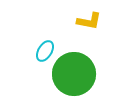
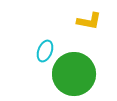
cyan ellipse: rotated 10 degrees counterclockwise
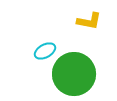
cyan ellipse: rotated 40 degrees clockwise
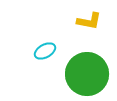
green circle: moved 13 px right
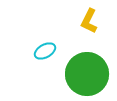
yellow L-shape: rotated 105 degrees clockwise
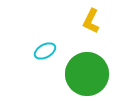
yellow L-shape: moved 2 px right
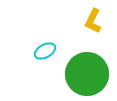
yellow L-shape: moved 2 px right
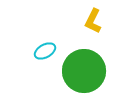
green circle: moved 3 px left, 3 px up
